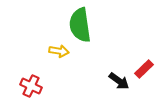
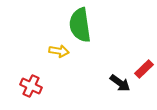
black arrow: moved 1 px right, 2 px down
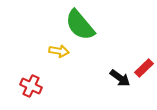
green semicircle: rotated 32 degrees counterclockwise
red rectangle: moved 1 px up
black arrow: moved 5 px up
